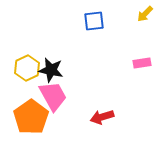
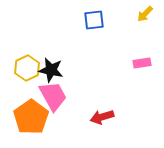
blue square: moved 1 px up
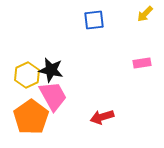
yellow hexagon: moved 7 px down
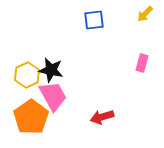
pink rectangle: rotated 66 degrees counterclockwise
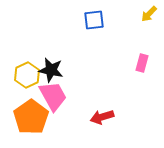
yellow arrow: moved 4 px right
